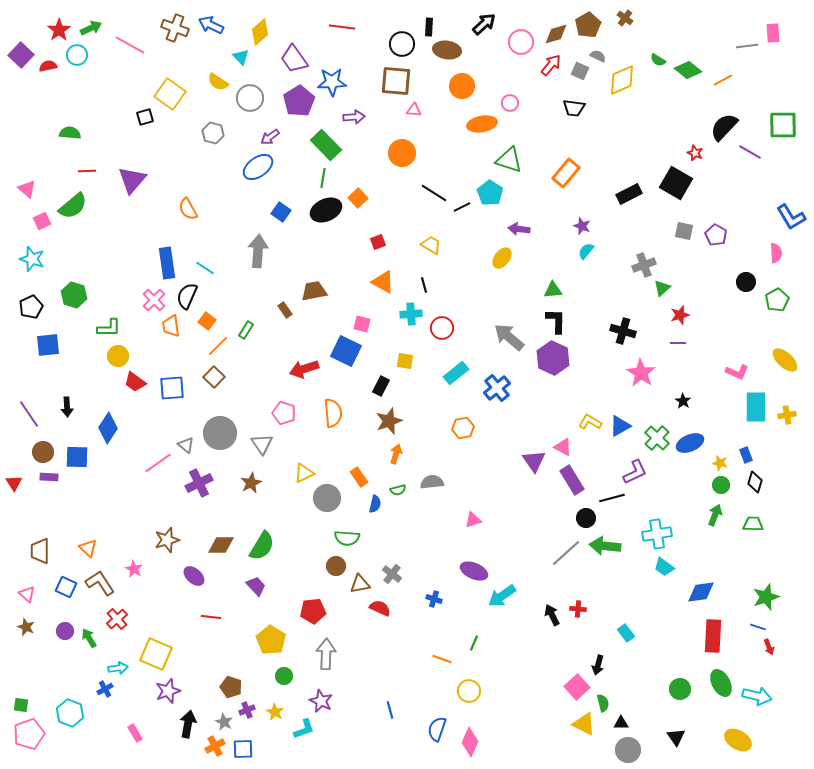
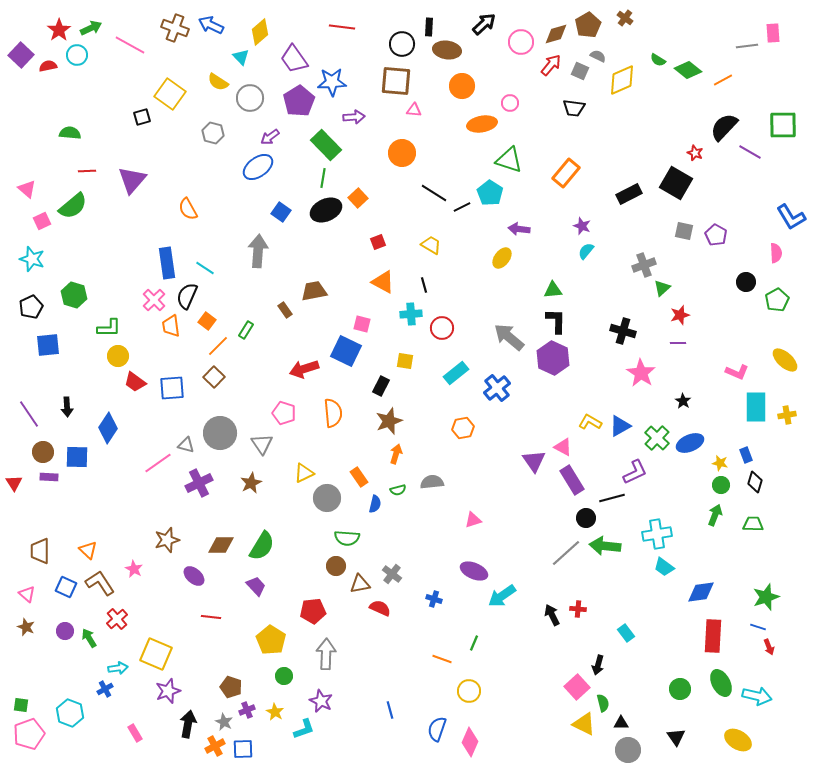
black square at (145, 117): moved 3 px left
gray triangle at (186, 445): rotated 24 degrees counterclockwise
orange triangle at (88, 548): moved 2 px down
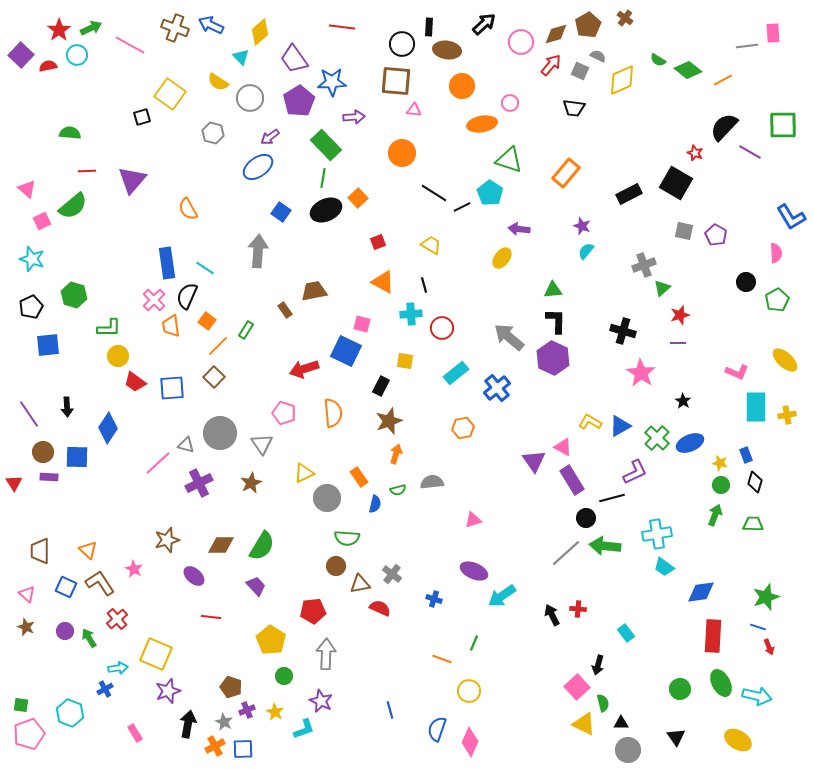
pink line at (158, 463): rotated 8 degrees counterclockwise
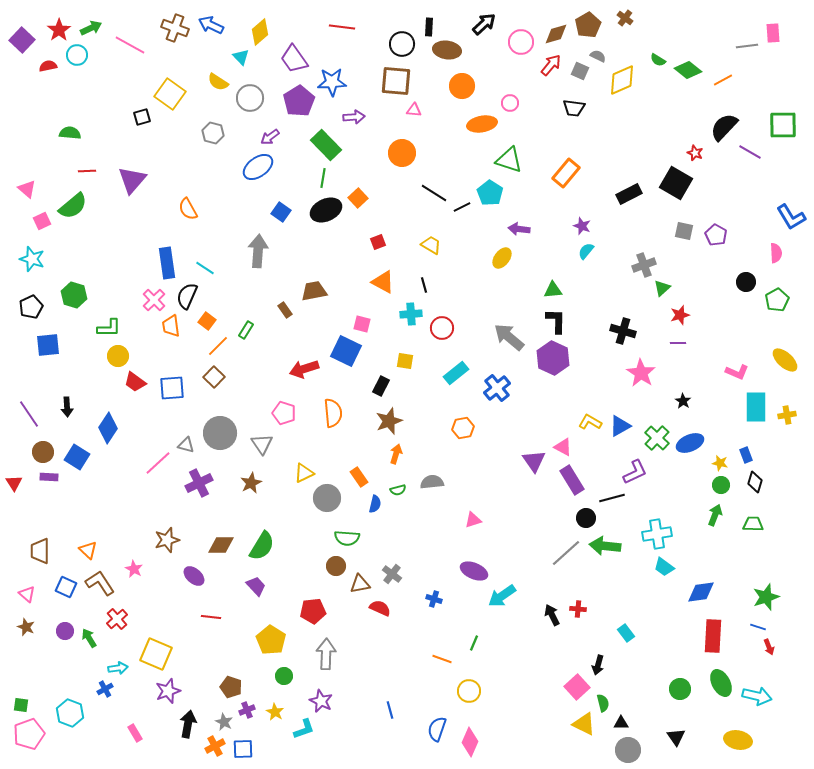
purple square at (21, 55): moved 1 px right, 15 px up
blue square at (77, 457): rotated 30 degrees clockwise
yellow ellipse at (738, 740): rotated 20 degrees counterclockwise
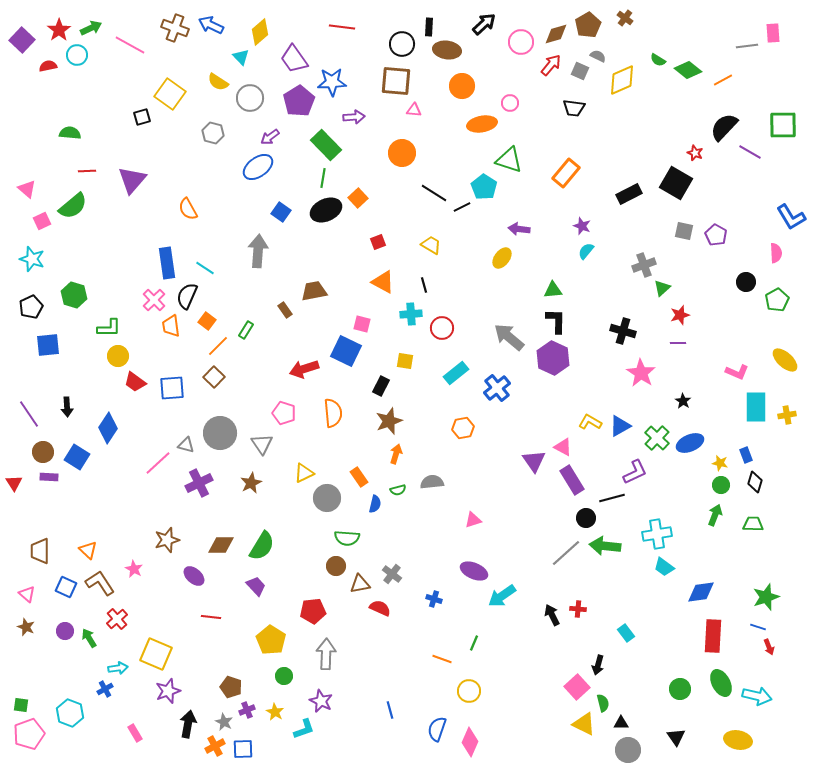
cyan pentagon at (490, 193): moved 6 px left, 6 px up
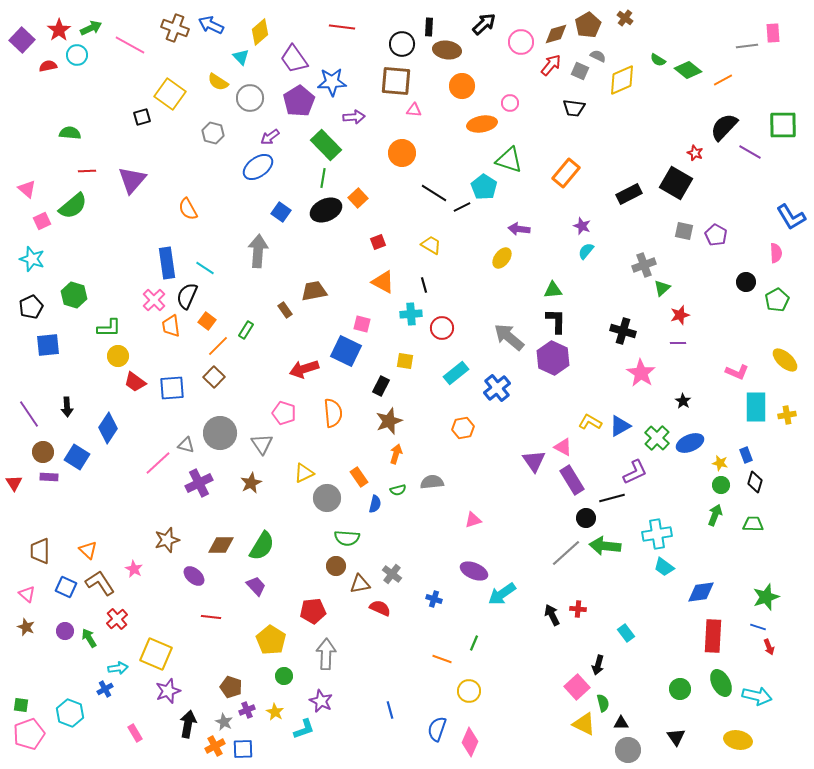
cyan arrow at (502, 596): moved 2 px up
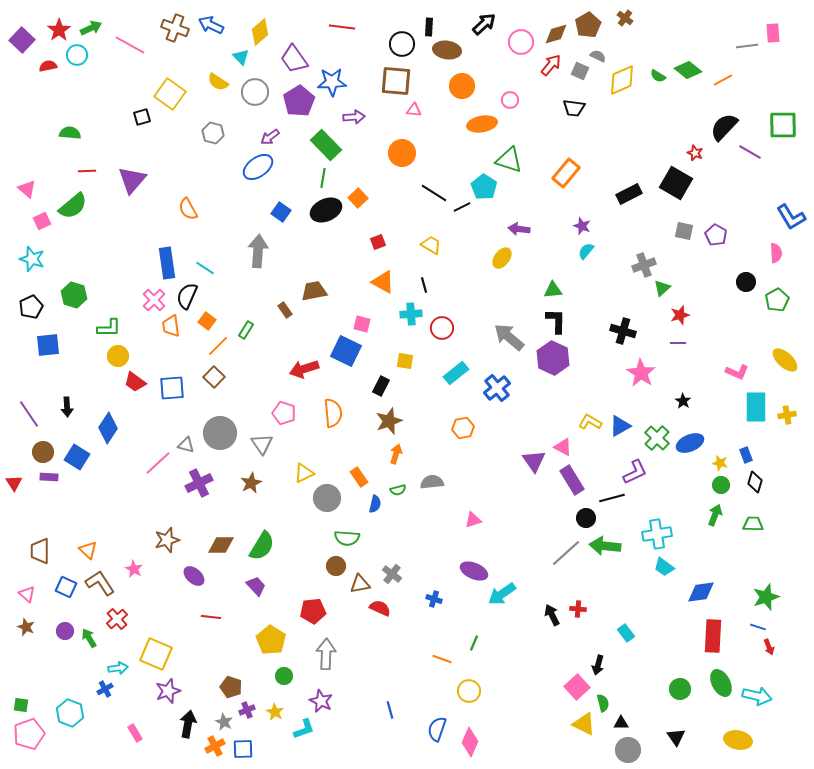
green semicircle at (658, 60): moved 16 px down
gray circle at (250, 98): moved 5 px right, 6 px up
pink circle at (510, 103): moved 3 px up
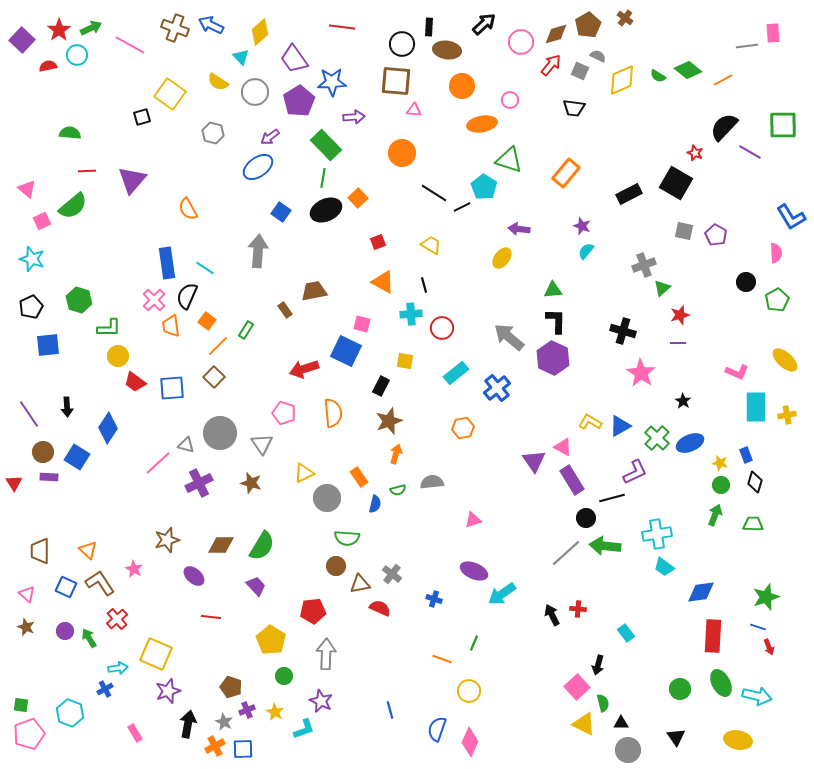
green hexagon at (74, 295): moved 5 px right, 5 px down
brown star at (251, 483): rotated 30 degrees counterclockwise
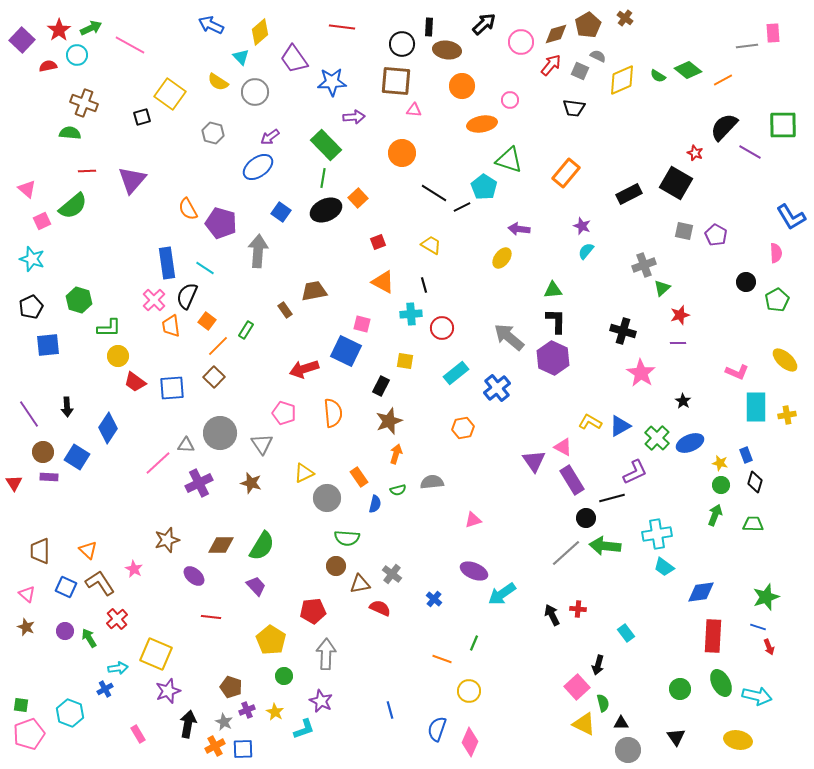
brown cross at (175, 28): moved 91 px left, 75 px down
purple pentagon at (299, 101): moved 78 px left, 122 px down; rotated 24 degrees counterclockwise
gray triangle at (186, 445): rotated 12 degrees counterclockwise
blue cross at (434, 599): rotated 21 degrees clockwise
pink rectangle at (135, 733): moved 3 px right, 1 px down
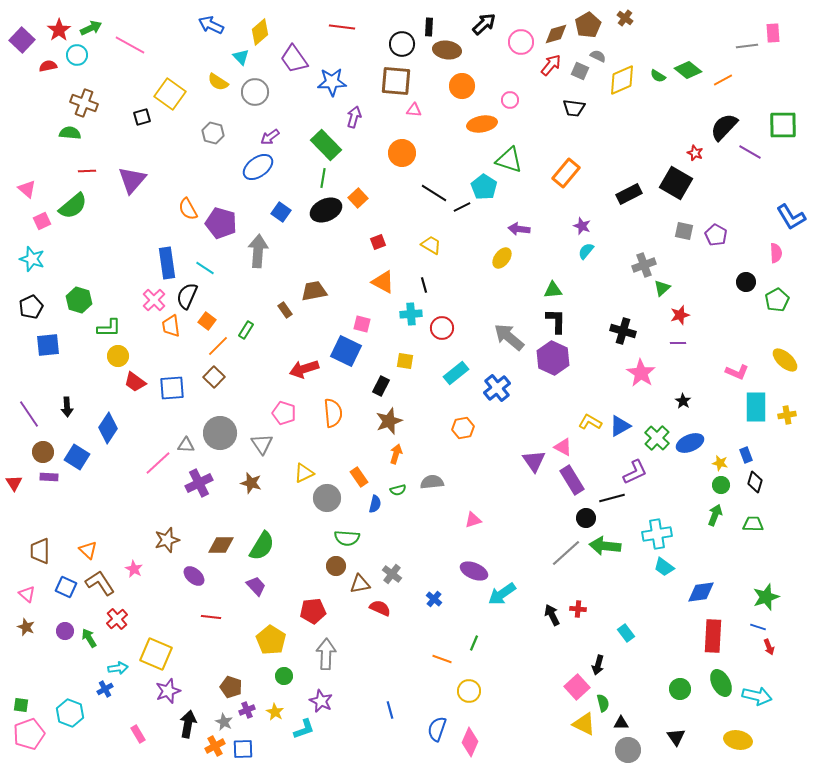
purple arrow at (354, 117): rotated 70 degrees counterclockwise
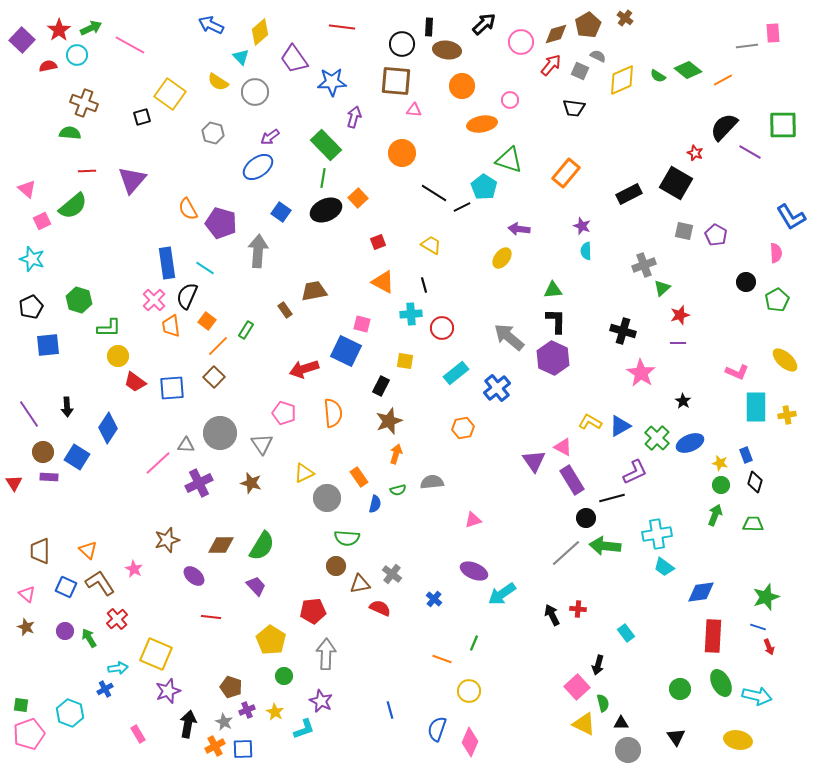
cyan semicircle at (586, 251): rotated 42 degrees counterclockwise
